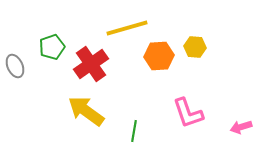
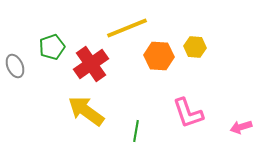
yellow line: rotated 6 degrees counterclockwise
orange hexagon: rotated 8 degrees clockwise
green line: moved 2 px right
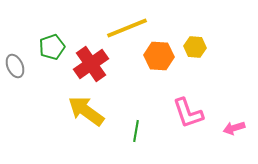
pink arrow: moved 7 px left, 1 px down
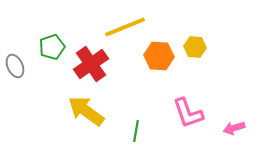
yellow line: moved 2 px left, 1 px up
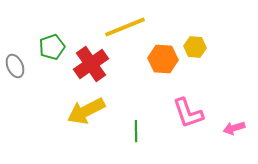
orange hexagon: moved 4 px right, 3 px down
yellow arrow: rotated 63 degrees counterclockwise
green line: rotated 10 degrees counterclockwise
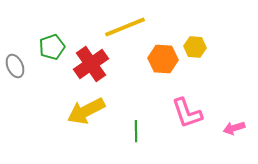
pink L-shape: moved 1 px left
